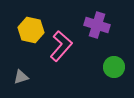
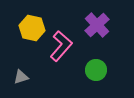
purple cross: rotated 30 degrees clockwise
yellow hexagon: moved 1 px right, 2 px up
green circle: moved 18 px left, 3 px down
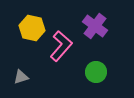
purple cross: moved 2 px left, 1 px down; rotated 10 degrees counterclockwise
green circle: moved 2 px down
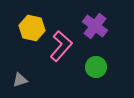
green circle: moved 5 px up
gray triangle: moved 1 px left, 3 px down
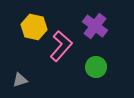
yellow hexagon: moved 2 px right, 1 px up
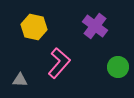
pink L-shape: moved 2 px left, 17 px down
green circle: moved 22 px right
gray triangle: rotated 21 degrees clockwise
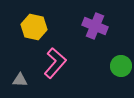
purple cross: rotated 15 degrees counterclockwise
pink L-shape: moved 4 px left
green circle: moved 3 px right, 1 px up
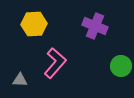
yellow hexagon: moved 3 px up; rotated 15 degrees counterclockwise
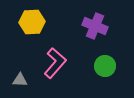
yellow hexagon: moved 2 px left, 2 px up
green circle: moved 16 px left
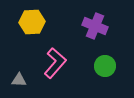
gray triangle: moved 1 px left
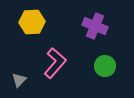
gray triangle: rotated 49 degrees counterclockwise
